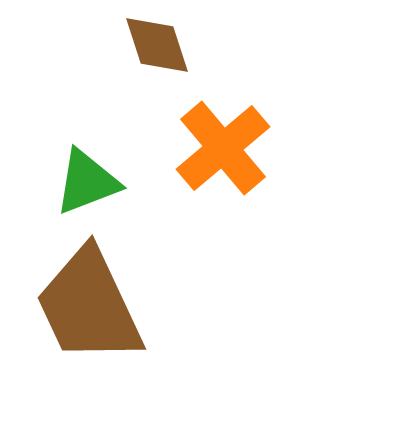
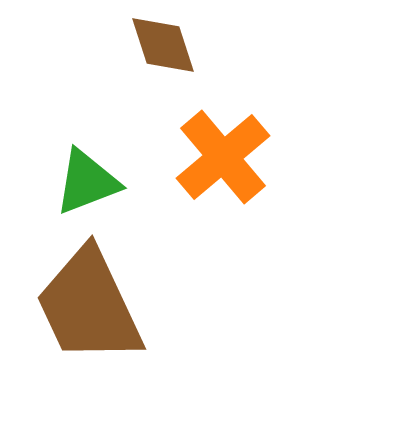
brown diamond: moved 6 px right
orange cross: moved 9 px down
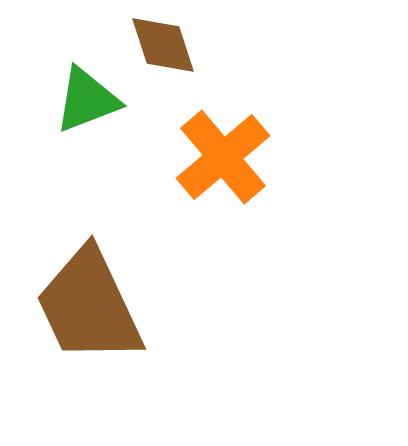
green triangle: moved 82 px up
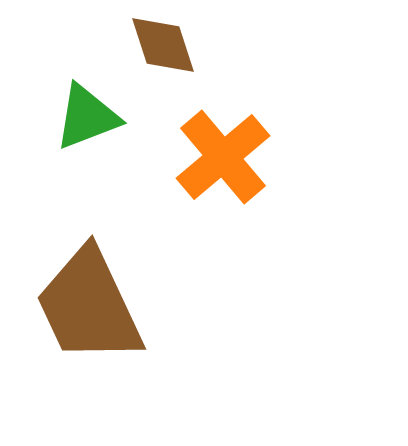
green triangle: moved 17 px down
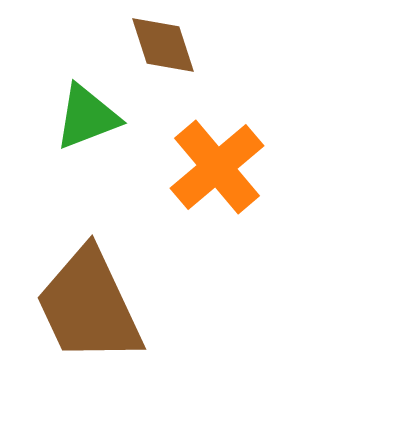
orange cross: moved 6 px left, 10 px down
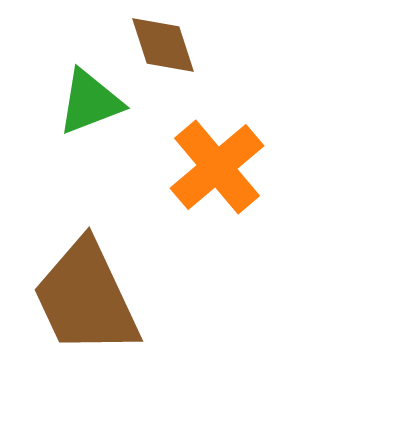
green triangle: moved 3 px right, 15 px up
brown trapezoid: moved 3 px left, 8 px up
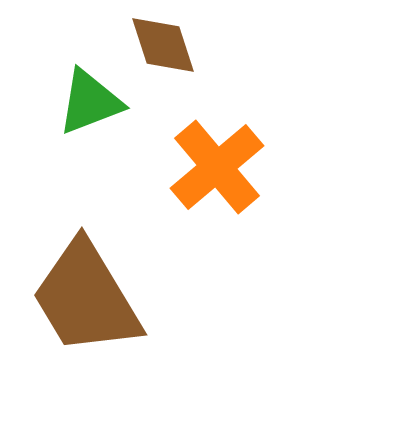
brown trapezoid: rotated 6 degrees counterclockwise
